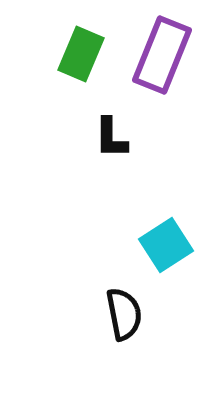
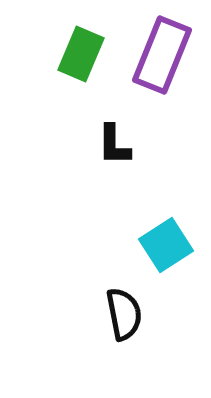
black L-shape: moved 3 px right, 7 px down
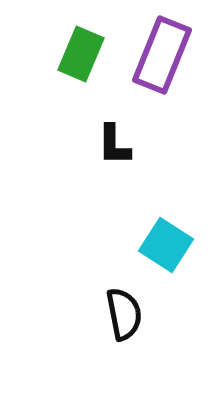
cyan square: rotated 24 degrees counterclockwise
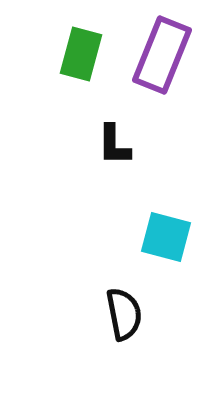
green rectangle: rotated 8 degrees counterclockwise
cyan square: moved 8 px up; rotated 18 degrees counterclockwise
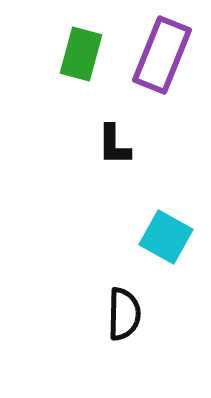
cyan square: rotated 14 degrees clockwise
black semicircle: rotated 12 degrees clockwise
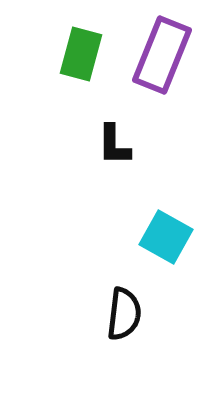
black semicircle: rotated 6 degrees clockwise
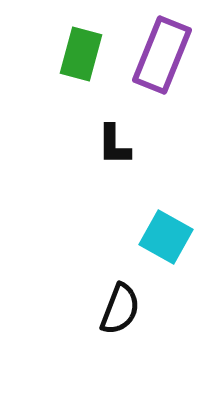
black semicircle: moved 4 px left, 5 px up; rotated 14 degrees clockwise
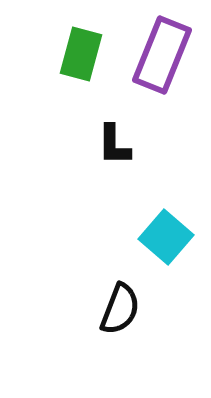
cyan square: rotated 12 degrees clockwise
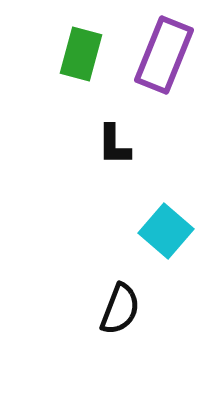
purple rectangle: moved 2 px right
cyan square: moved 6 px up
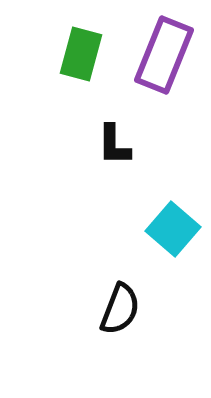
cyan square: moved 7 px right, 2 px up
